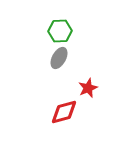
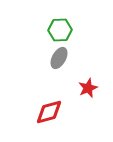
green hexagon: moved 1 px up
red diamond: moved 15 px left
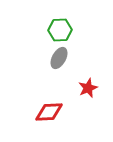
red diamond: rotated 12 degrees clockwise
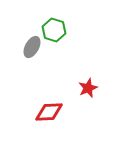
green hexagon: moved 6 px left; rotated 20 degrees clockwise
gray ellipse: moved 27 px left, 11 px up
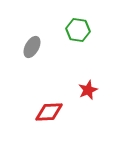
green hexagon: moved 24 px right; rotated 10 degrees counterclockwise
red star: moved 2 px down
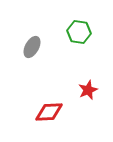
green hexagon: moved 1 px right, 2 px down
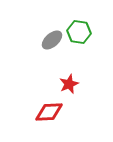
gray ellipse: moved 20 px right, 7 px up; rotated 20 degrees clockwise
red star: moved 19 px left, 6 px up
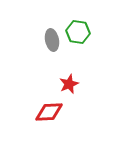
green hexagon: moved 1 px left
gray ellipse: rotated 60 degrees counterclockwise
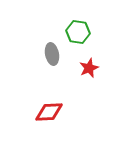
gray ellipse: moved 14 px down
red star: moved 20 px right, 16 px up
